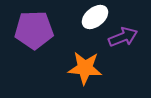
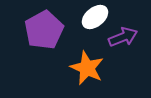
purple pentagon: moved 10 px right; rotated 27 degrees counterclockwise
orange star: moved 2 px right; rotated 20 degrees clockwise
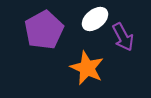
white ellipse: moved 2 px down
purple arrow: rotated 84 degrees clockwise
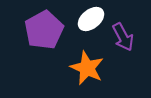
white ellipse: moved 4 px left
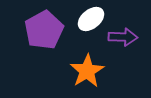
purple arrow: rotated 60 degrees counterclockwise
orange star: moved 3 px down; rotated 16 degrees clockwise
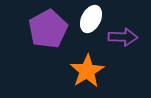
white ellipse: rotated 24 degrees counterclockwise
purple pentagon: moved 4 px right, 1 px up
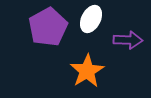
purple pentagon: moved 2 px up
purple arrow: moved 5 px right, 3 px down
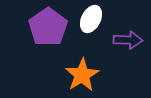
purple pentagon: rotated 6 degrees counterclockwise
orange star: moved 5 px left, 4 px down
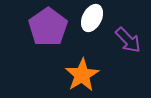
white ellipse: moved 1 px right, 1 px up
purple arrow: rotated 44 degrees clockwise
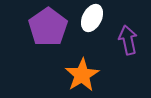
purple arrow: rotated 148 degrees counterclockwise
